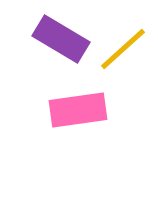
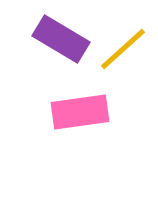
pink rectangle: moved 2 px right, 2 px down
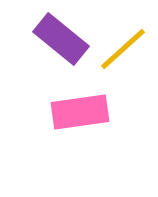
purple rectangle: rotated 8 degrees clockwise
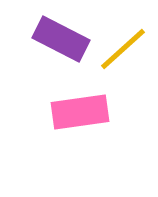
purple rectangle: rotated 12 degrees counterclockwise
